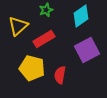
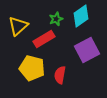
green star: moved 10 px right, 9 px down
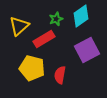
yellow triangle: moved 1 px right
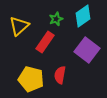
cyan diamond: moved 2 px right
red rectangle: moved 1 px right, 3 px down; rotated 25 degrees counterclockwise
purple square: rotated 25 degrees counterclockwise
yellow pentagon: moved 1 px left, 11 px down
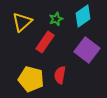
yellow triangle: moved 3 px right, 4 px up
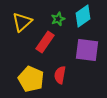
green star: moved 2 px right
purple square: rotated 30 degrees counterclockwise
yellow pentagon: rotated 10 degrees clockwise
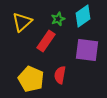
red rectangle: moved 1 px right, 1 px up
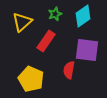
green star: moved 3 px left, 5 px up
red semicircle: moved 9 px right, 5 px up
